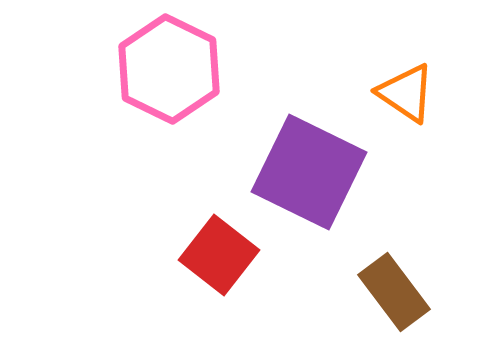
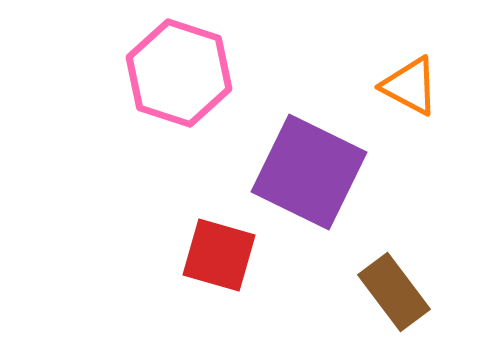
pink hexagon: moved 10 px right, 4 px down; rotated 8 degrees counterclockwise
orange triangle: moved 4 px right, 7 px up; rotated 6 degrees counterclockwise
red square: rotated 22 degrees counterclockwise
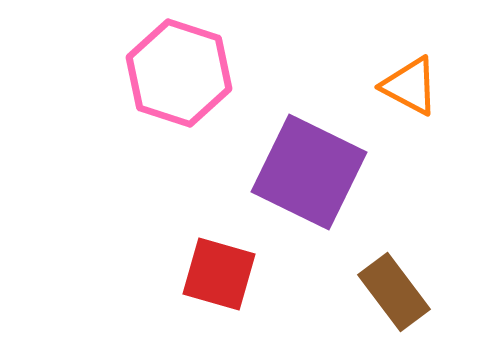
red square: moved 19 px down
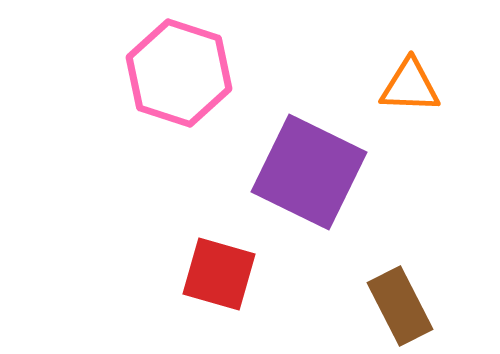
orange triangle: rotated 26 degrees counterclockwise
brown rectangle: moved 6 px right, 14 px down; rotated 10 degrees clockwise
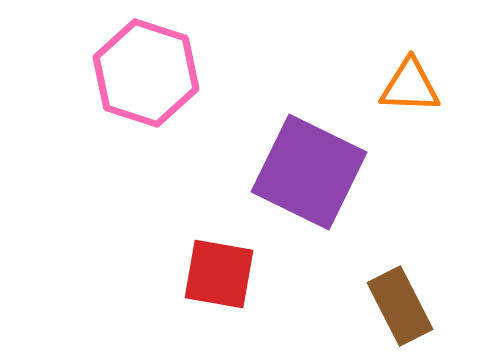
pink hexagon: moved 33 px left
red square: rotated 6 degrees counterclockwise
